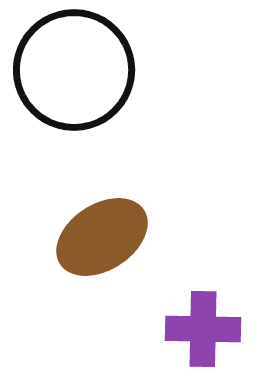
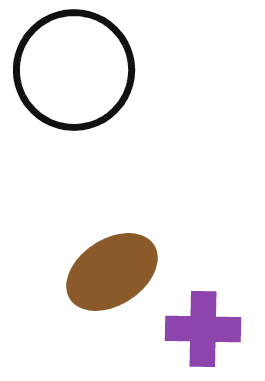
brown ellipse: moved 10 px right, 35 px down
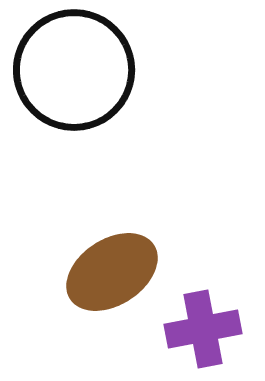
purple cross: rotated 12 degrees counterclockwise
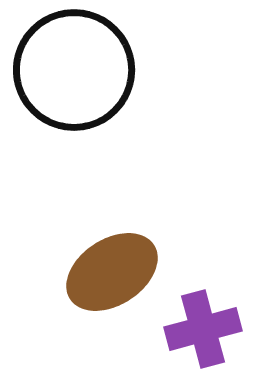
purple cross: rotated 4 degrees counterclockwise
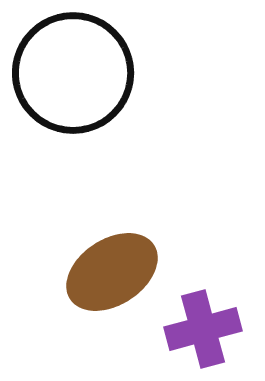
black circle: moved 1 px left, 3 px down
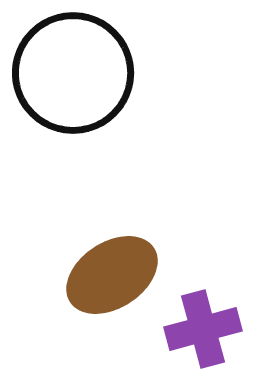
brown ellipse: moved 3 px down
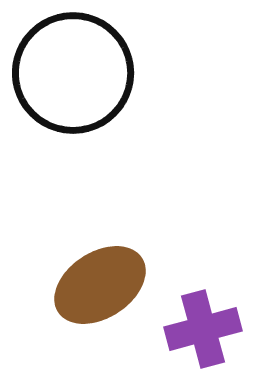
brown ellipse: moved 12 px left, 10 px down
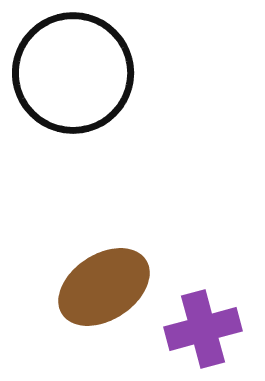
brown ellipse: moved 4 px right, 2 px down
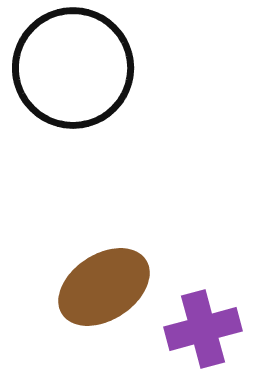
black circle: moved 5 px up
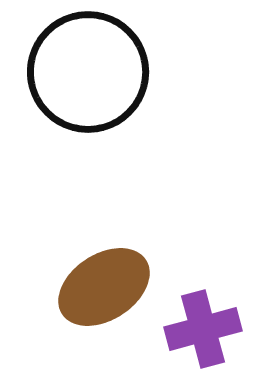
black circle: moved 15 px right, 4 px down
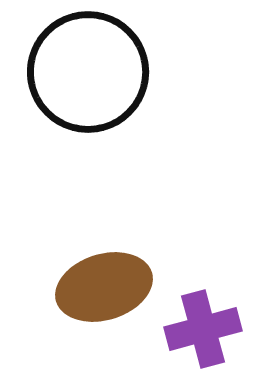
brown ellipse: rotated 16 degrees clockwise
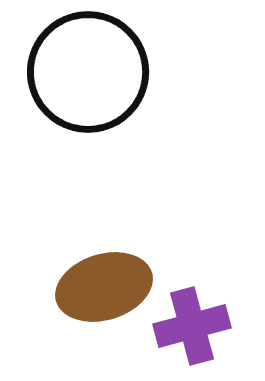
purple cross: moved 11 px left, 3 px up
